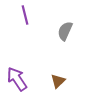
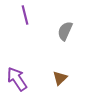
brown triangle: moved 2 px right, 3 px up
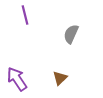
gray semicircle: moved 6 px right, 3 px down
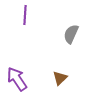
purple line: rotated 18 degrees clockwise
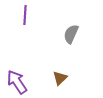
purple arrow: moved 3 px down
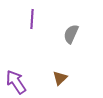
purple line: moved 7 px right, 4 px down
purple arrow: moved 1 px left
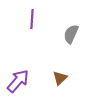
purple arrow: moved 2 px right, 1 px up; rotated 75 degrees clockwise
